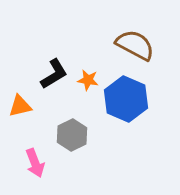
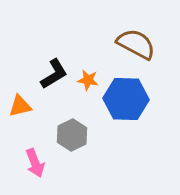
brown semicircle: moved 1 px right, 1 px up
blue hexagon: rotated 21 degrees counterclockwise
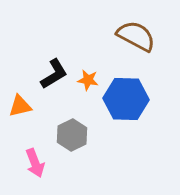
brown semicircle: moved 8 px up
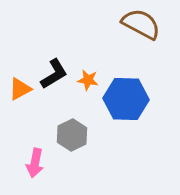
brown semicircle: moved 5 px right, 12 px up
orange triangle: moved 17 px up; rotated 15 degrees counterclockwise
pink arrow: rotated 32 degrees clockwise
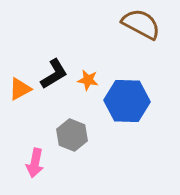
blue hexagon: moved 1 px right, 2 px down
gray hexagon: rotated 12 degrees counterclockwise
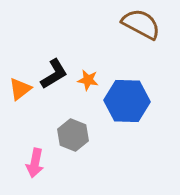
orange triangle: rotated 10 degrees counterclockwise
gray hexagon: moved 1 px right
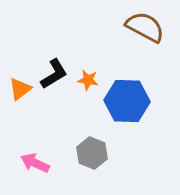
brown semicircle: moved 4 px right, 3 px down
gray hexagon: moved 19 px right, 18 px down
pink arrow: rotated 104 degrees clockwise
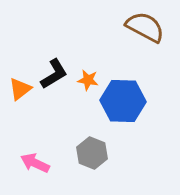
blue hexagon: moved 4 px left
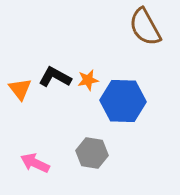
brown semicircle: rotated 147 degrees counterclockwise
black L-shape: moved 1 px right, 3 px down; rotated 120 degrees counterclockwise
orange star: rotated 20 degrees counterclockwise
orange triangle: rotated 30 degrees counterclockwise
gray hexagon: rotated 12 degrees counterclockwise
